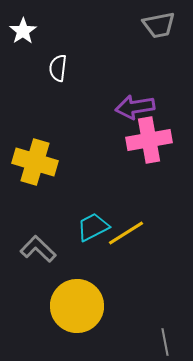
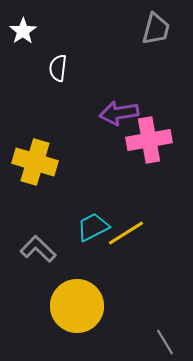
gray trapezoid: moved 3 px left, 4 px down; rotated 64 degrees counterclockwise
purple arrow: moved 16 px left, 6 px down
gray line: rotated 20 degrees counterclockwise
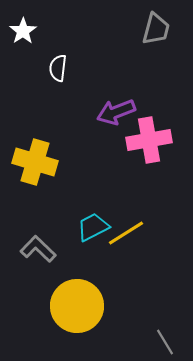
purple arrow: moved 3 px left, 1 px up; rotated 12 degrees counterclockwise
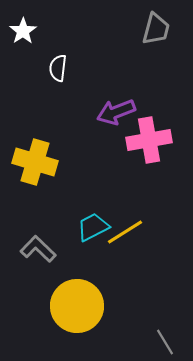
yellow line: moved 1 px left, 1 px up
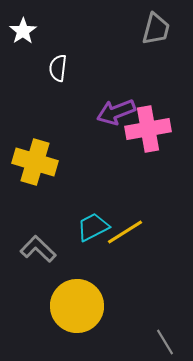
pink cross: moved 1 px left, 11 px up
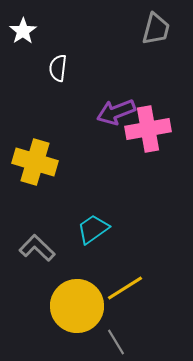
cyan trapezoid: moved 2 px down; rotated 8 degrees counterclockwise
yellow line: moved 56 px down
gray L-shape: moved 1 px left, 1 px up
gray line: moved 49 px left
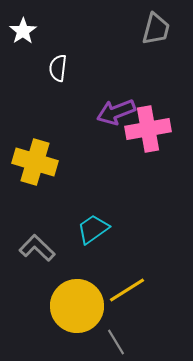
yellow line: moved 2 px right, 2 px down
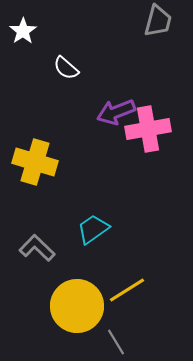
gray trapezoid: moved 2 px right, 8 px up
white semicircle: moved 8 px right; rotated 56 degrees counterclockwise
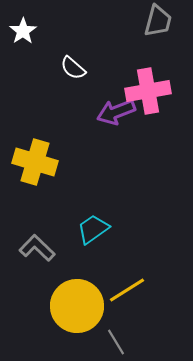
white semicircle: moved 7 px right
pink cross: moved 38 px up
